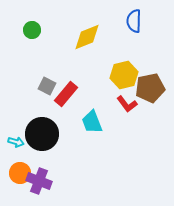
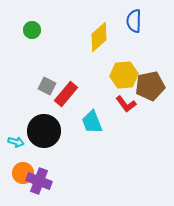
yellow diamond: moved 12 px right; rotated 20 degrees counterclockwise
yellow hexagon: rotated 8 degrees clockwise
brown pentagon: moved 2 px up
red L-shape: moved 1 px left
black circle: moved 2 px right, 3 px up
orange circle: moved 3 px right
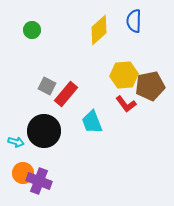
yellow diamond: moved 7 px up
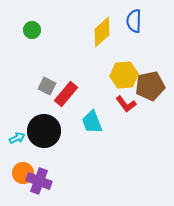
yellow diamond: moved 3 px right, 2 px down
cyan arrow: moved 1 px right, 4 px up; rotated 42 degrees counterclockwise
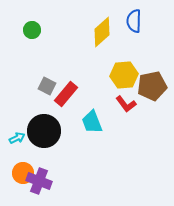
brown pentagon: moved 2 px right
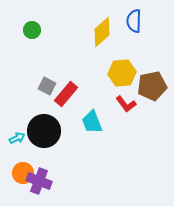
yellow hexagon: moved 2 px left, 2 px up
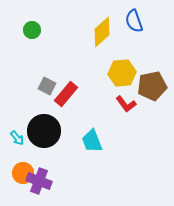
blue semicircle: rotated 20 degrees counterclockwise
cyan trapezoid: moved 19 px down
cyan arrow: rotated 77 degrees clockwise
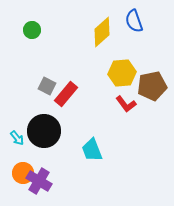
cyan trapezoid: moved 9 px down
purple cross: rotated 10 degrees clockwise
